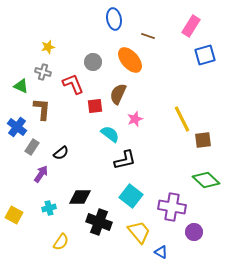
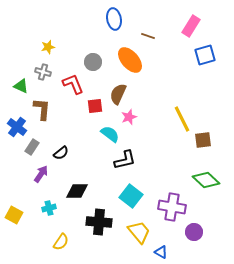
pink star: moved 6 px left, 2 px up
black diamond: moved 3 px left, 6 px up
black cross: rotated 15 degrees counterclockwise
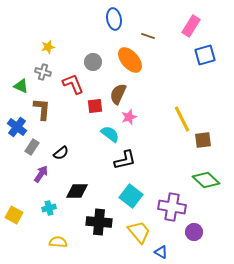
yellow semicircle: moved 3 px left; rotated 120 degrees counterclockwise
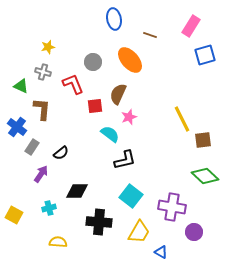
brown line: moved 2 px right, 1 px up
green diamond: moved 1 px left, 4 px up
yellow trapezoid: rotated 70 degrees clockwise
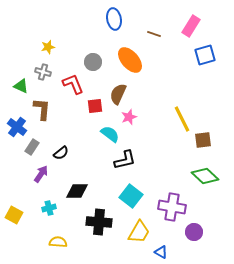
brown line: moved 4 px right, 1 px up
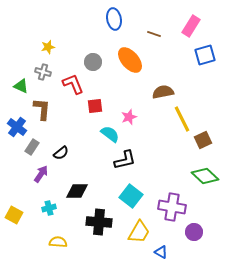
brown semicircle: moved 45 px right, 2 px up; rotated 55 degrees clockwise
brown square: rotated 18 degrees counterclockwise
